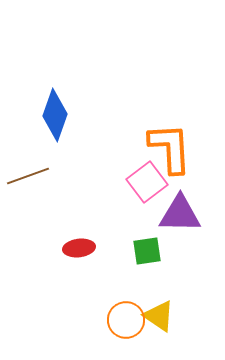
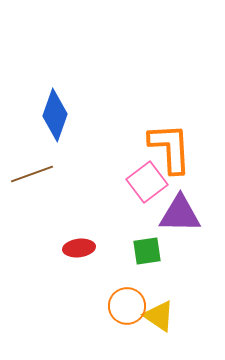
brown line: moved 4 px right, 2 px up
orange circle: moved 1 px right, 14 px up
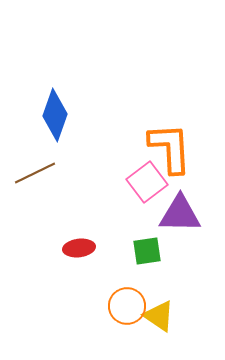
brown line: moved 3 px right, 1 px up; rotated 6 degrees counterclockwise
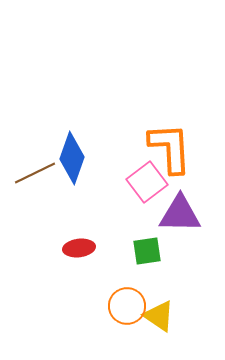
blue diamond: moved 17 px right, 43 px down
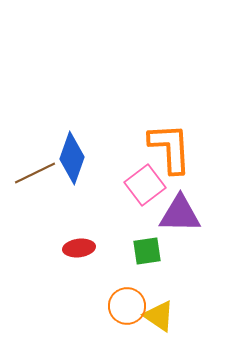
pink square: moved 2 px left, 3 px down
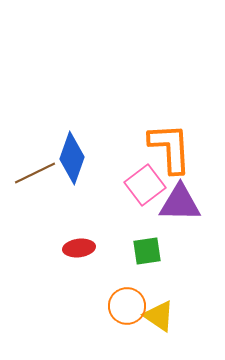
purple triangle: moved 11 px up
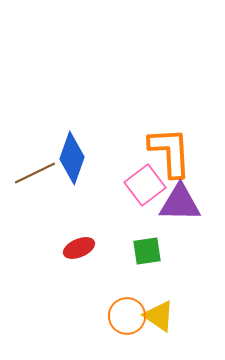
orange L-shape: moved 4 px down
red ellipse: rotated 16 degrees counterclockwise
orange circle: moved 10 px down
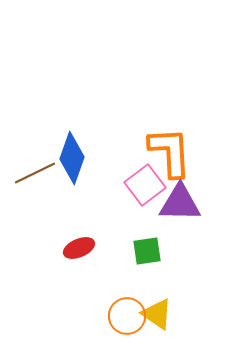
yellow triangle: moved 2 px left, 2 px up
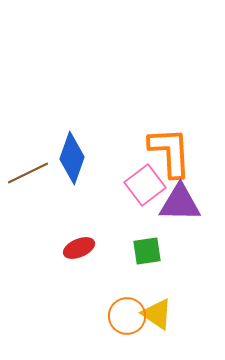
brown line: moved 7 px left
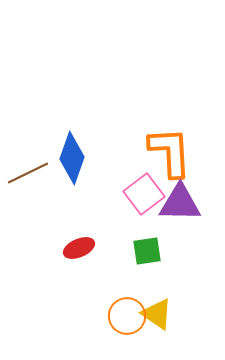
pink square: moved 1 px left, 9 px down
